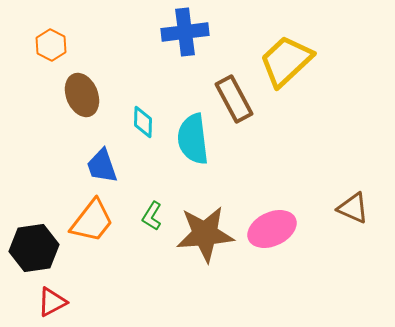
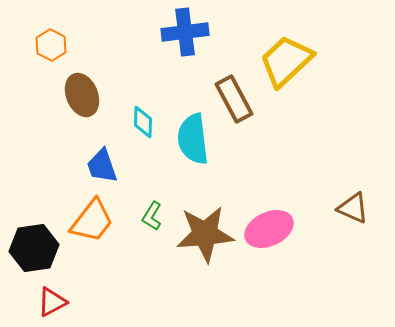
pink ellipse: moved 3 px left
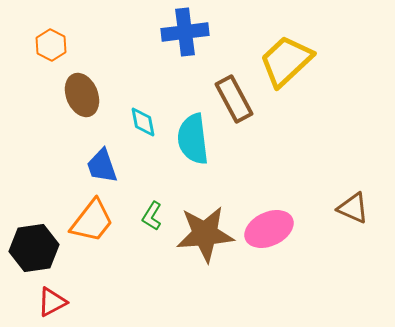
cyan diamond: rotated 12 degrees counterclockwise
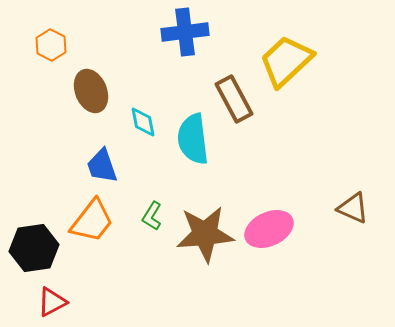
brown ellipse: moved 9 px right, 4 px up
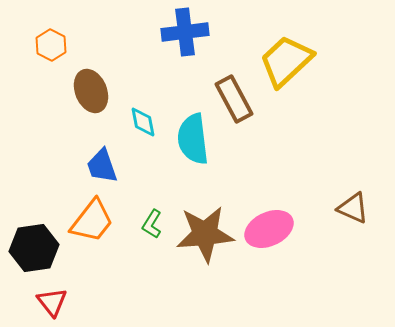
green L-shape: moved 8 px down
red triangle: rotated 40 degrees counterclockwise
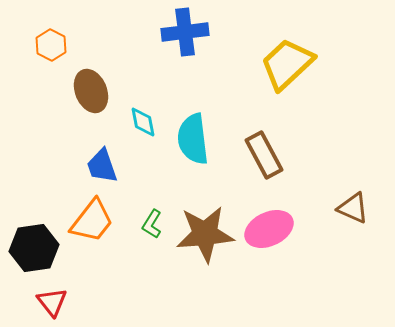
yellow trapezoid: moved 1 px right, 3 px down
brown rectangle: moved 30 px right, 56 px down
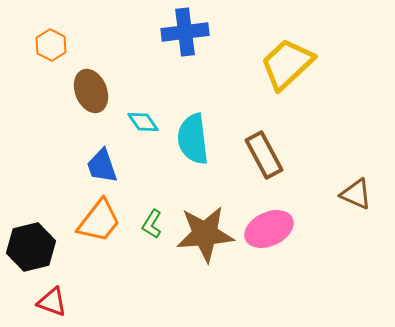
cyan diamond: rotated 24 degrees counterclockwise
brown triangle: moved 3 px right, 14 px up
orange trapezoid: moved 7 px right
black hexagon: moved 3 px left, 1 px up; rotated 6 degrees counterclockwise
red triangle: rotated 32 degrees counterclockwise
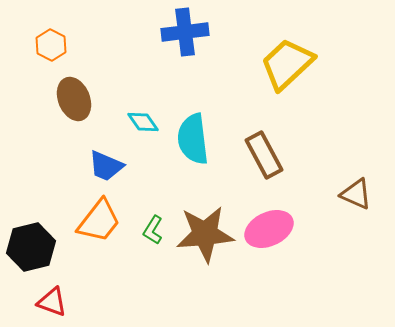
brown ellipse: moved 17 px left, 8 px down
blue trapezoid: moved 4 px right; rotated 48 degrees counterclockwise
green L-shape: moved 1 px right, 6 px down
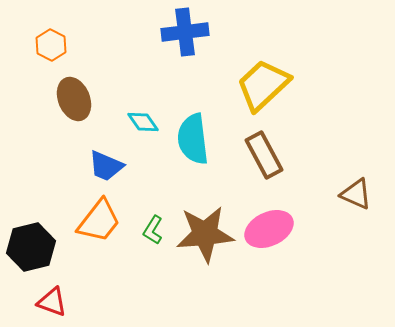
yellow trapezoid: moved 24 px left, 21 px down
